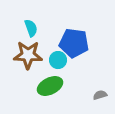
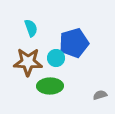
blue pentagon: rotated 24 degrees counterclockwise
brown star: moved 7 px down
cyan circle: moved 2 px left, 2 px up
green ellipse: rotated 25 degrees clockwise
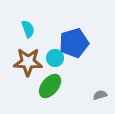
cyan semicircle: moved 3 px left, 1 px down
cyan circle: moved 1 px left
green ellipse: rotated 50 degrees counterclockwise
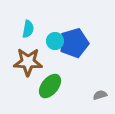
cyan semicircle: rotated 30 degrees clockwise
cyan circle: moved 17 px up
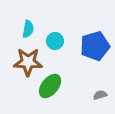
blue pentagon: moved 21 px right, 3 px down
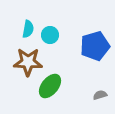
cyan circle: moved 5 px left, 6 px up
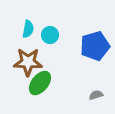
green ellipse: moved 10 px left, 3 px up
gray semicircle: moved 4 px left
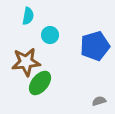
cyan semicircle: moved 13 px up
brown star: moved 2 px left; rotated 8 degrees counterclockwise
gray semicircle: moved 3 px right, 6 px down
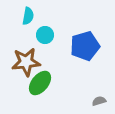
cyan circle: moved 5 px left
blue pentagon: moved 10 px left
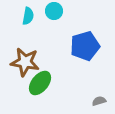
cyan circle: moved 9 px right, 24 px up
brown star: moved 1 px left; rotated 16 degrees clockwise
